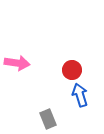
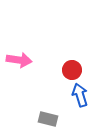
pink arrow: moved 2 px right, 3 px up
gray rectangle: rotated 54 degrees counterclockwise
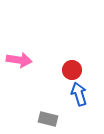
blue arrow: moved 1 px left, 1 px up
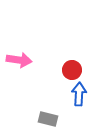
blue arrow: rotated 20 degrees clockwise
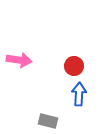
red circle: moved 2 px right, 4 px up
gray rectangle: moved 2 px down
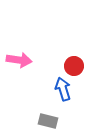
blue arrow: moved 16 px left, 5 px up; rotated 20 degrees counterclockwise
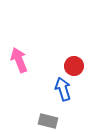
pink arrow: rotated 120 degrees counterclockwise
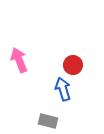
red circle: moved 1 px left, 1 px up
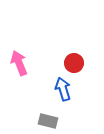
pink arrow: moved 3 px down
red circle: moved 1 px right, 2 px up
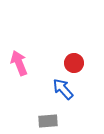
blue arrow: rotated 25 degrees counterclockwise
gray rectangle: rotated 18 degrees counterclockwise
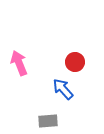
red circle: moved 1 px right, 1 px up
